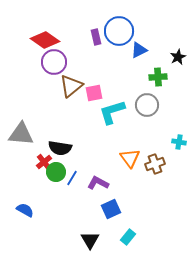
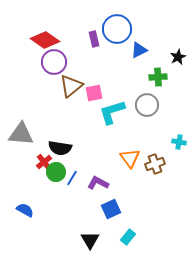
blue circle: moved 2 px left, 2 px up
purple rectangle: moved 2 px left, 2 px down
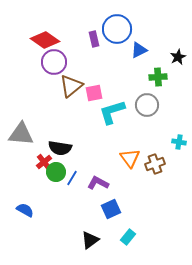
black triangle: rotated 24 degrees clockwise
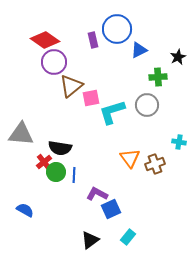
purple rectangle: moved 1 px left, 1 px down
pink square: moved 3 px left, 5 px down
blue line: moved 2 px right, 3 px up; rotated 28 degrees counterclockwise
purple L-shape: moved 1 px left, 11 px down
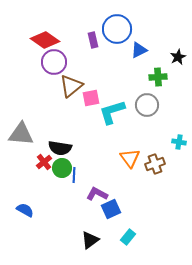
green circle: moved 6 px right, 4 px up
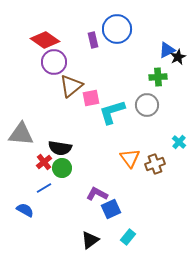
blue triangle: moved 28 px right
cyan cross: rotated 32 degrees clockwise
blue line: moved 30 px left, 13 px down; rotated 56 degrees clockwise
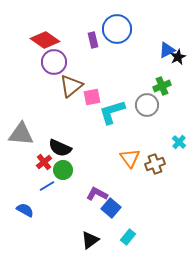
green cross: moved 4 px right, 9 px down; rotated 18 degrees counterclockwise
pink square: moved 1 px right, 1 px up
black semicircle: rotated 15 degrees clockwise
green circle: moved 1 px right, 2 px down
blue line: moved 3 px right, 2 px up
blue square: moved 1 px up; rotated 24 degrees counterclockwise
